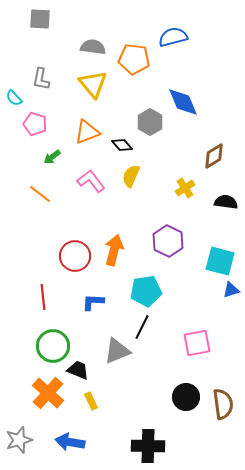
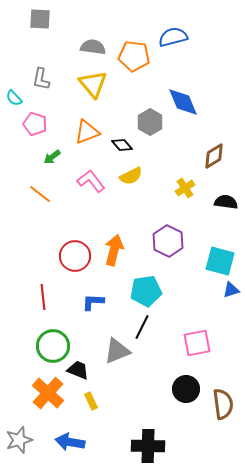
orange pentagon: moved 3 px up
yellow semicircle: rotated 140 degrees counterclockwise
black circle: moved 8 px up
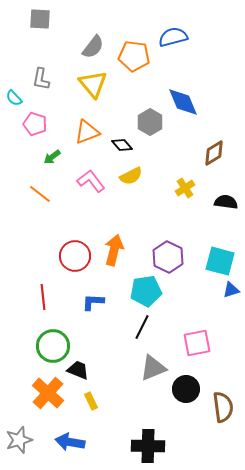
gray semicircle: rotated 120 degrees clockwise
brown diamond: moved 3 px up
purple hexagon: moved 16 px down
gray triangle: moved 36 px right, 17 px down
brown semicircle: moved 3 px down
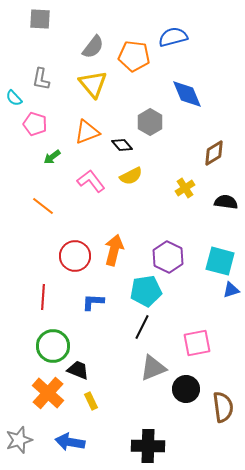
blue diamond: moved 4 px right, 8 px up
orange line: moved 3 px right, 12 px down
red line: rotated 10 degrees clockwise
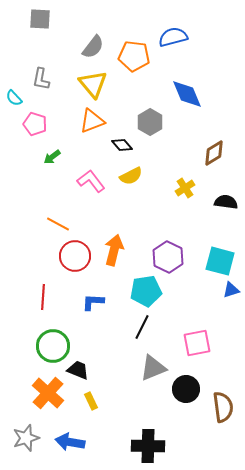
orange triangle: moved 5 px right, 11 px up
orange line: moved 15 px right, 18 px down; rotated 10 degrees counterclockwise
gray star: moved 7 px right, 2 px up
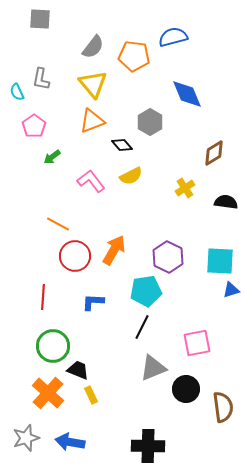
cyan semicircle: moved 3 px right, 6 px up; rotated 18 degrees clockwise
pink pentagon: moved 1 px left, 2 px down; rotated 20 degrees clockwise
orange arrow: rotated 16 degrees clockwise
cyan square: rotated 12 degrees counterclockwise
yellow rectangle: moved 6 px up
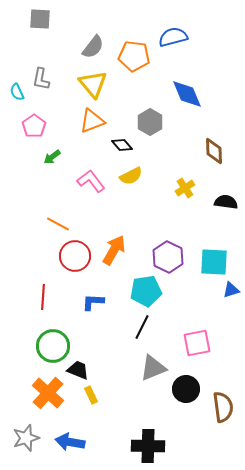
brown diamond: moved 2 px up; rotated 60 degrees counterclockwise
cyan square: moved 6 px left, 1 px down
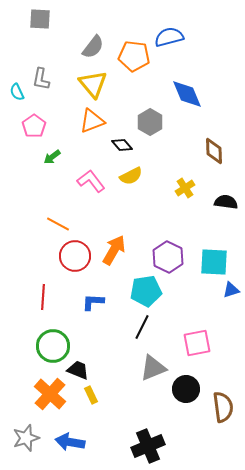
blue semicircle: moved 4 px left
orange cross: moved 2 px right, 1 px down
black cross: rotated 24 degrees counterclockwise
